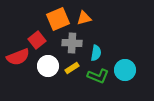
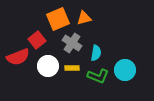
gray cross: rotated 30 degrees clockwise
yellow rectangle: rotated 32 degrees clockwise
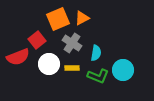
orange triangle: moved 2 px left; rotated 14 degrees counterclockwise
white circle: moved 1 px right, 2 px up
cyan circle: moved 2 px left
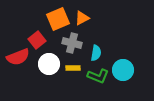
gray cross: rotated 18 degrees counterclockwise
yellow rectangle: moved 1 px right
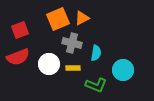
red square: moved 17 px left, 10 px up; rotated 18 degrees clockwise
green L-shape: moved 2 px left, 9 px down
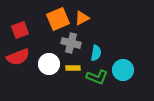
gray cross: moved 1 px left
green L-shape: moved 1 px right, 8 px up
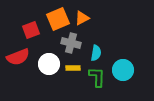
red square: moved 11 px right
green L-shape: rotated 110 degrees counterclockwise
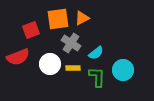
orange square: rotated 15 degrees clockwise
gray cross: rotated 18 degrees clockwise
cyan semicircle: rotated 42 degrees clockwise
white circle: moved 1 px right
